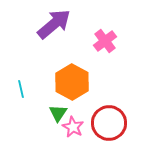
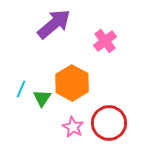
orange hexagon: moved 1 px down
cyan line: rotated 36 degrees clockwise
green triangle: moved 16 px left, 15 px up
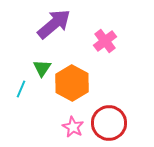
green triangle: moved 30 px up
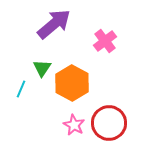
pink star: moved 1 px right, 2 px up
